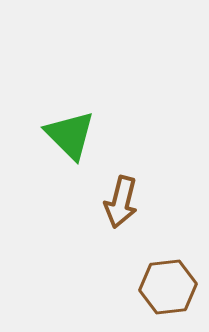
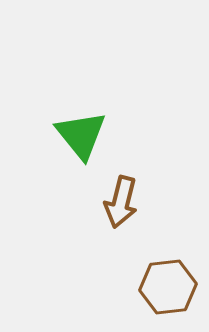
green triangle: moved 11 px right; rotated 6 degrees clockwise
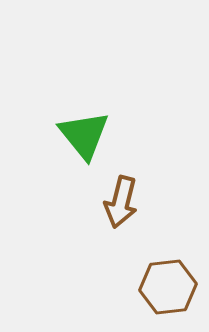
green triangle: moved 3 px right
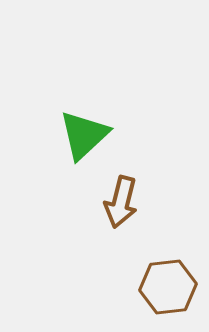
green triangle: rotated 26 degrees clockwise
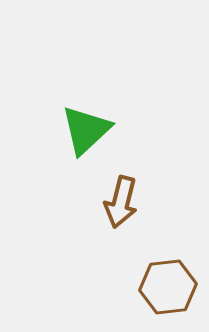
green triangle: moved 2 px right, 5 px up
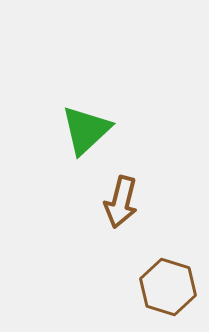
brown hexagon: rotated 24 degrees clockwise
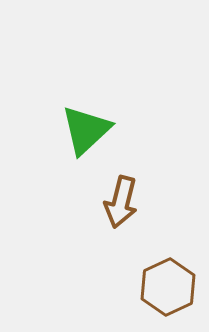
brown hexagon: rotated 18 degrees clockwise
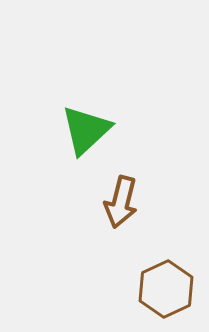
brown hexagon: moved 2 px left, 2 px down
